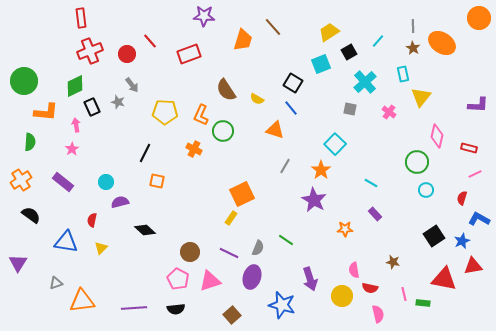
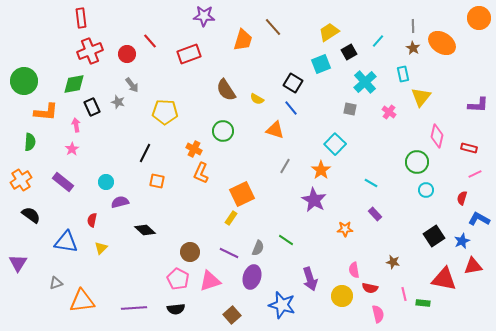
green diamond at (75, 86): moved 1 px left, 2 px up; rotated 15 degrees clockwise
orange L-shape at (201, 115): moved 58 px down
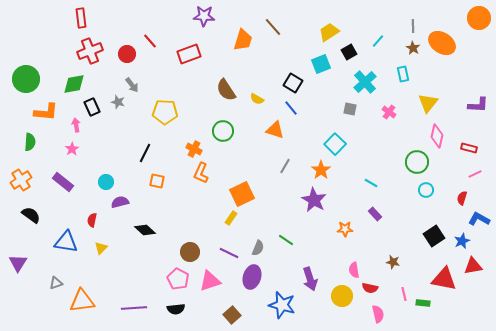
green circle at (24, 81): moved 2 px right, 2 px up
yellow triangle at (421, 97): moved 7 px right, 6 px down
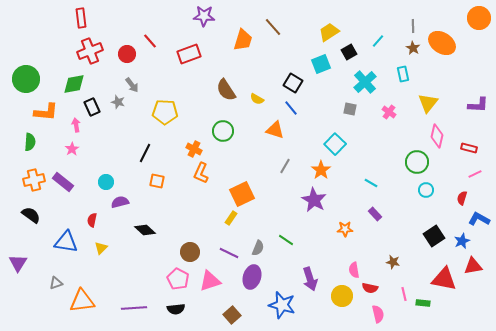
orange cross at (21, 180): moved 13 px right; rotated 20 degrees clockwise
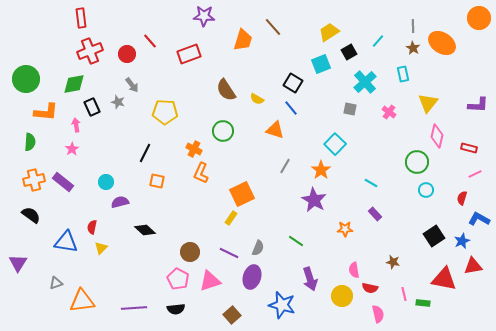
red semicircle at (92, 220): moved 7 px down
green line at (286, 240): moved 10 px right, 1 px down
